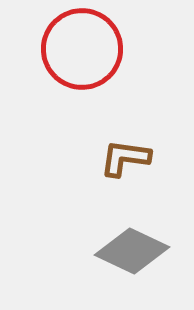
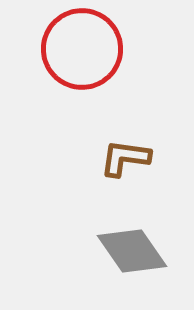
gray diamond: rotated 30 degrees clockwise
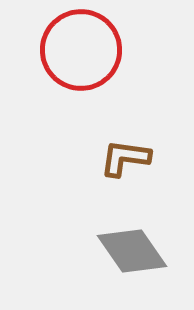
red circle: moved 1 px left, 1 px down
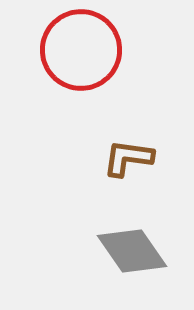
brown L-shape: moved 3 px right
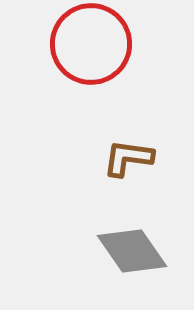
red circle: moved 10 px right, 6 px up
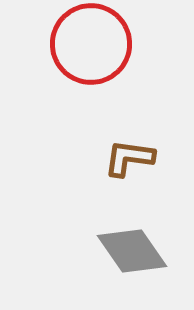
brown L-shape: moved 1 px right
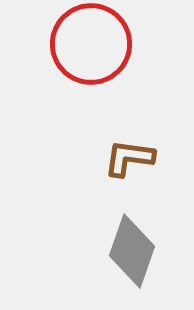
gray diamond: rotated 54 degrees clockwise
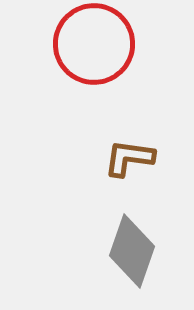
red circle: moved 3 px right
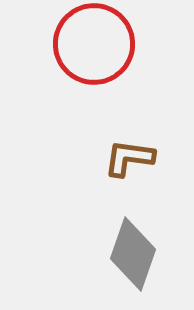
gray diamond: moved 1 px right, 3 px down
